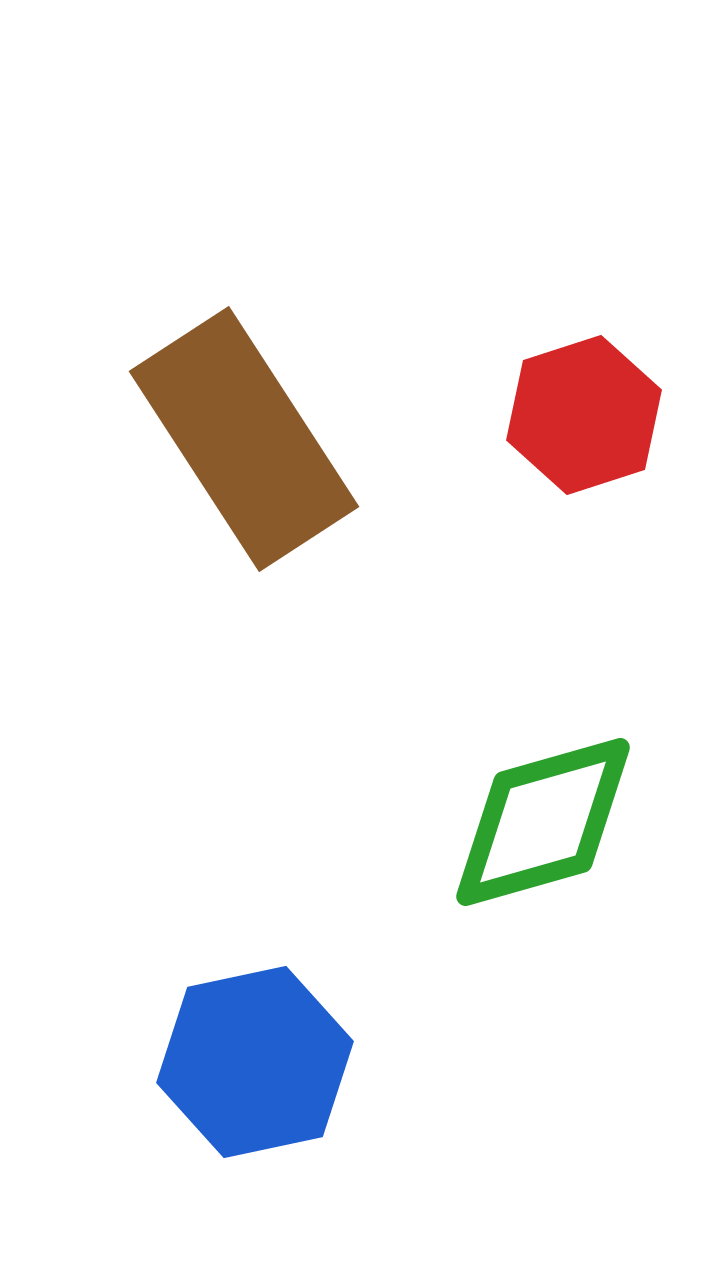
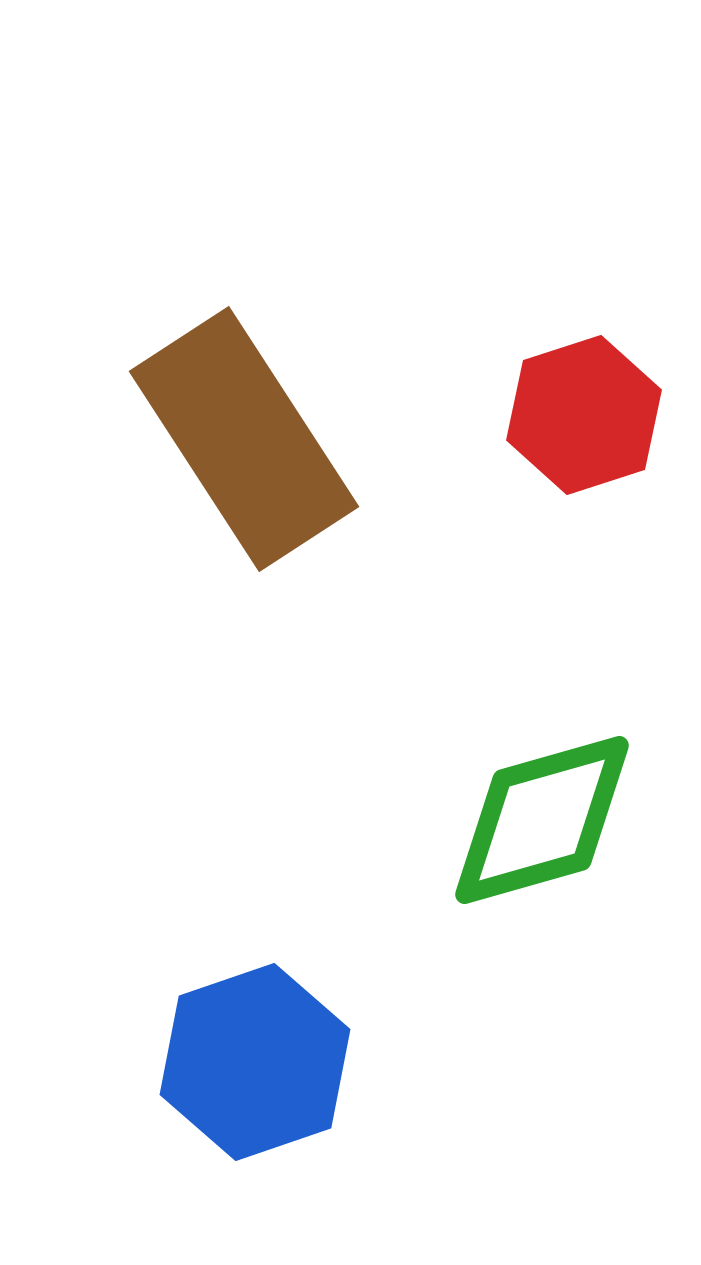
green diamond: moved 1 px left, 2 px up
blue hexagon: rotated 7 degrees counterclockwise
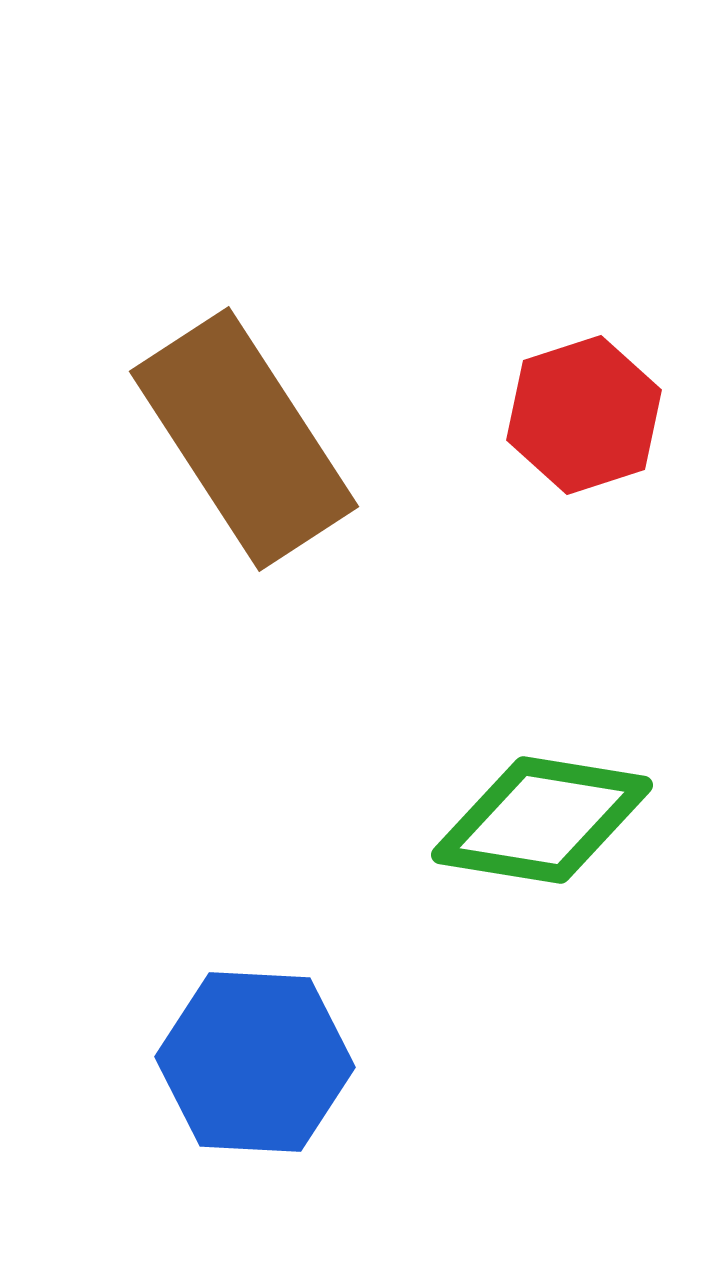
green diamond: rotated 25 degrees clockwise
blue hexagon: rotated 22 degrees clockwise
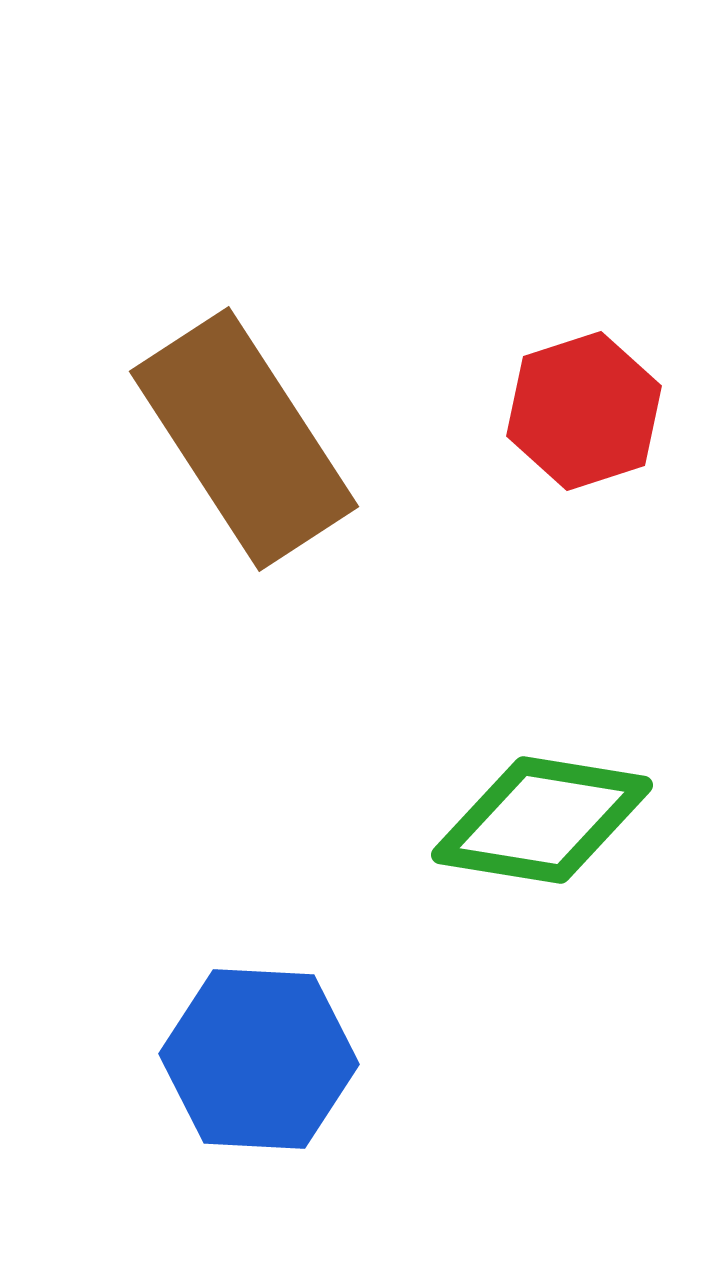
red hexagon: moved 4 px up
blue hexagon: moved 4 px right, 3 px up
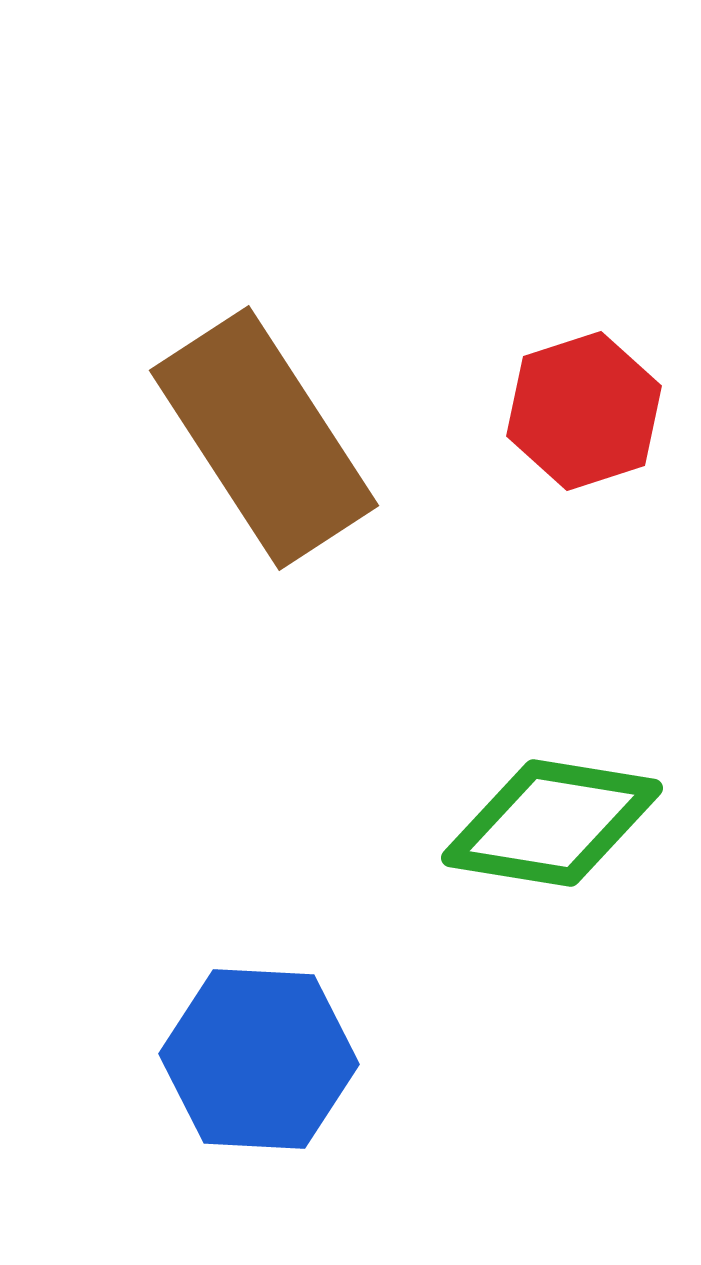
brown rectangle: moved 20 px right, 1 px up
green diamond: moved 10 px right, 3 px down
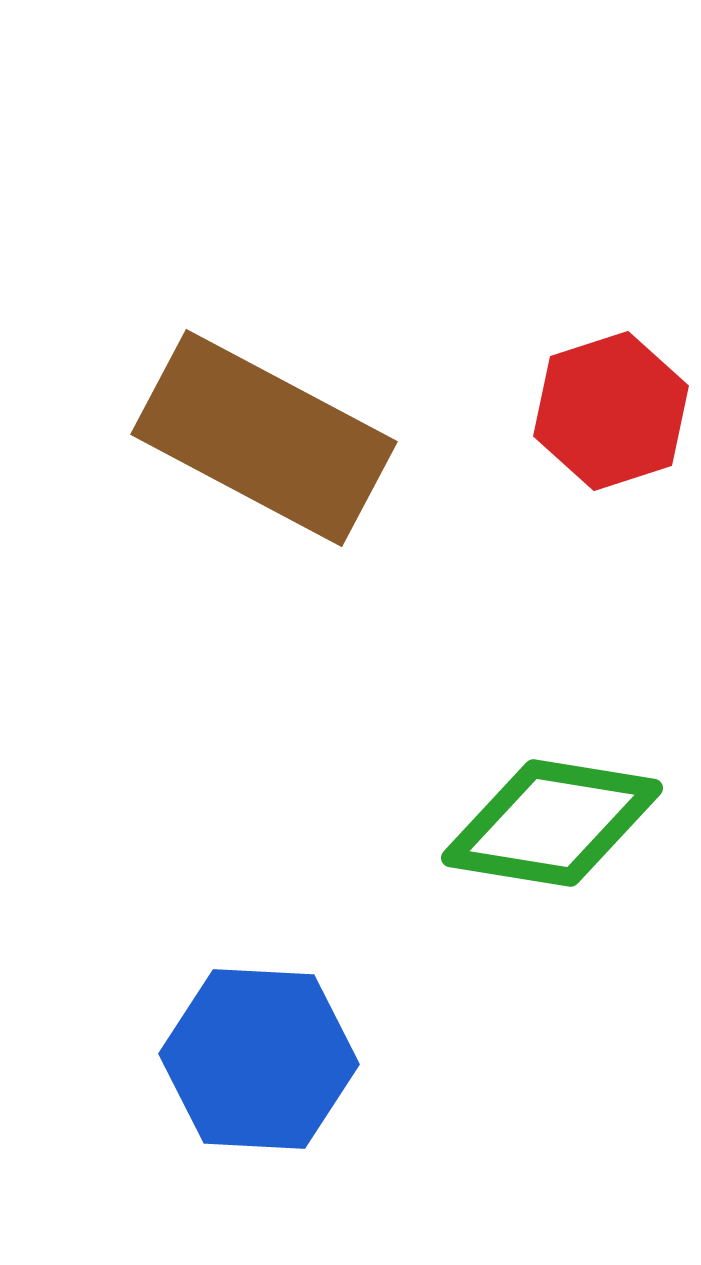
red hexagon: moved 27 px right
brown rectangle: rotated 29 degrees counterclockwise
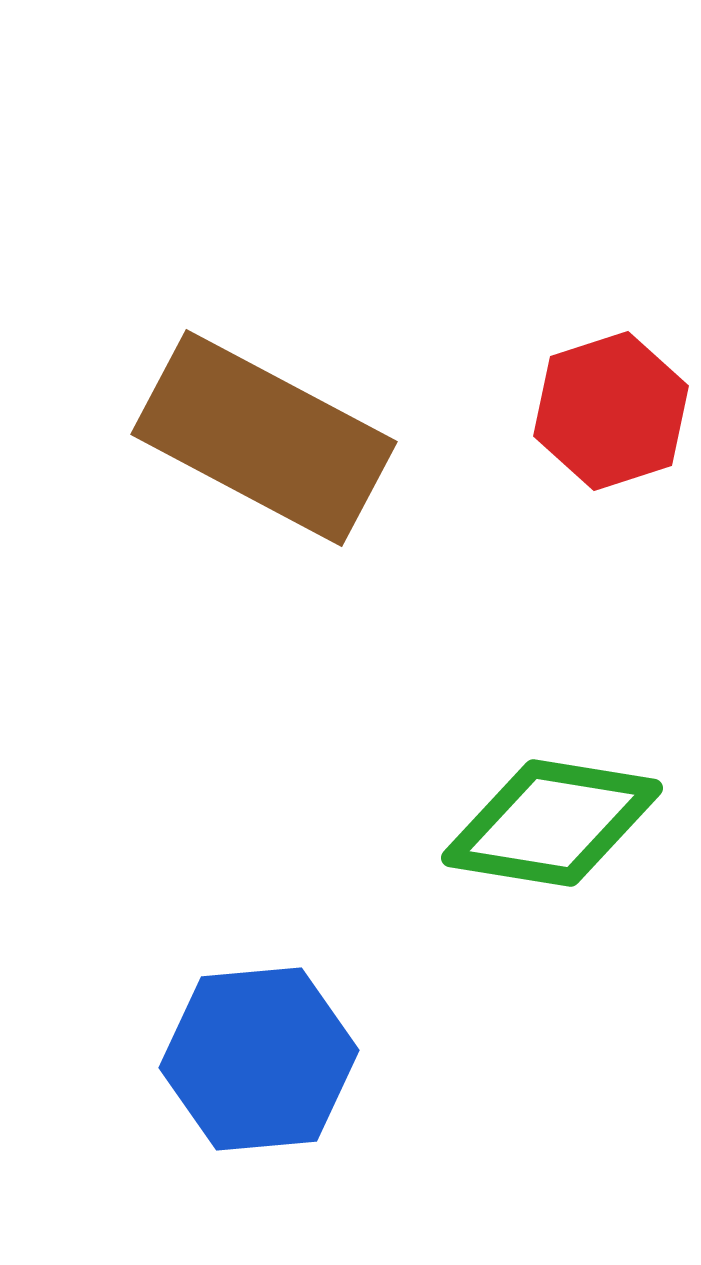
blue hexagon: rotated 8 degrees counterclockwise
